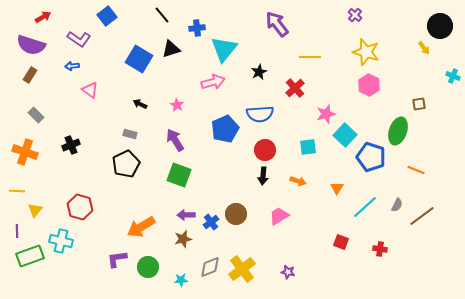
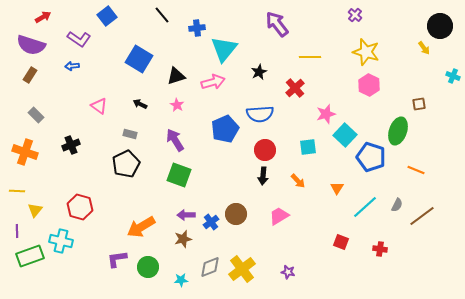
black triangle at (171, 49): moved 5 px right, 27 px down
pink triangle at (90, 90): moved 9 px right, 16 px down
orange arrow at (298, 181): rotated 28 degrees clockwise
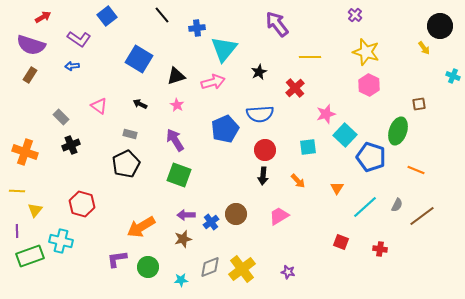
gray rectangle at (36, 115): moved 25 px right, 2 px down
red hexagon at (80, 207): moved 2 px right, 3 px up
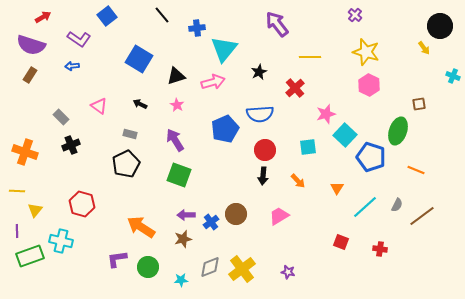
orange arrow at (141, 227): rotated 64 degrees clockwise
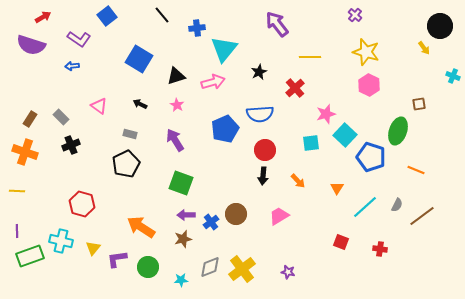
brown rectangle at (30, 75): moved 44 px down
cyan square at (308, 147): moved 3 px right, 4 px up
green square at (179, 175): moved 2 px right, 8 px down
yellow triangle at (35, 210): moved 58 px right, 38 px down
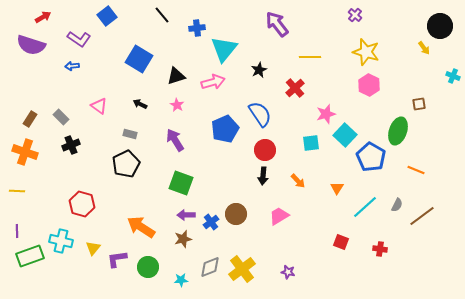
black star at (259, 72): moved 2 px up
blue semicircle at (260, 114): rotated 120 degrees counterclockwise
blue pentagon at (371, 157): rotated 12 degrees clockwise
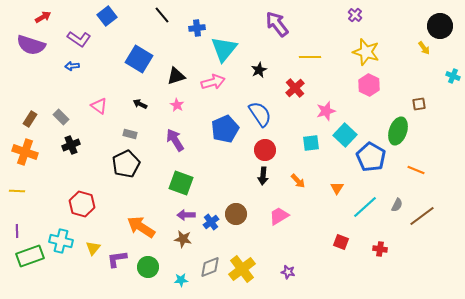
pink star at (326, 114): moved 3 px up
brown star at (183, 239): rotated 24 degrees clockwise
